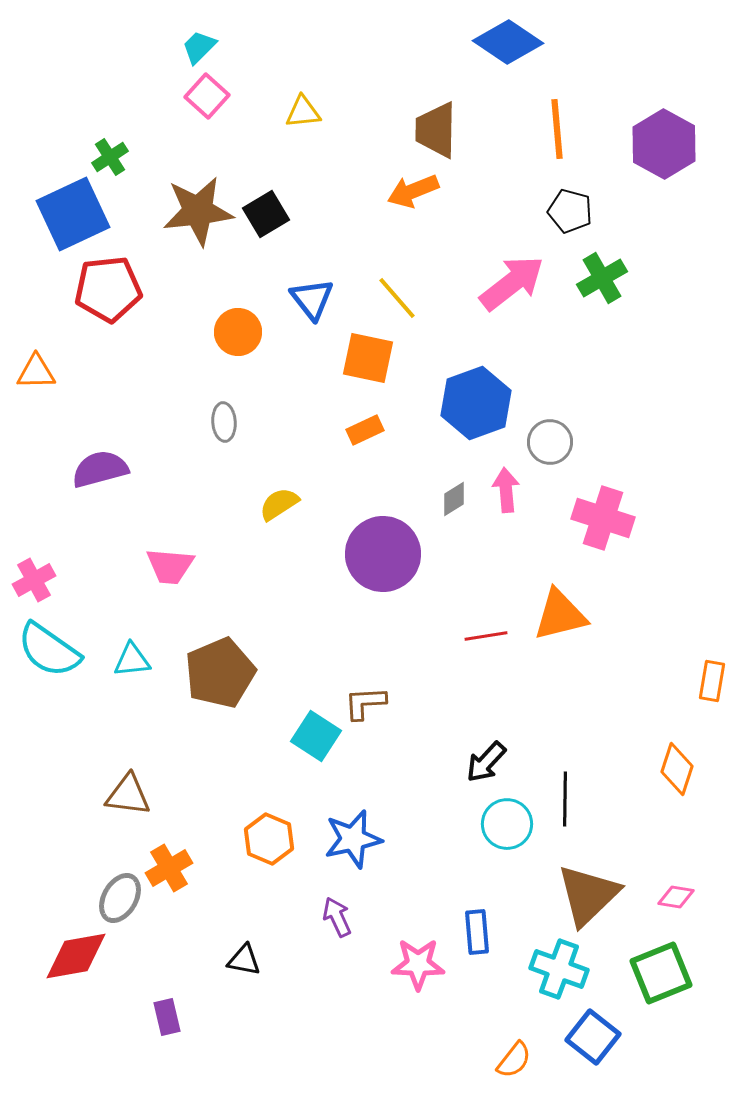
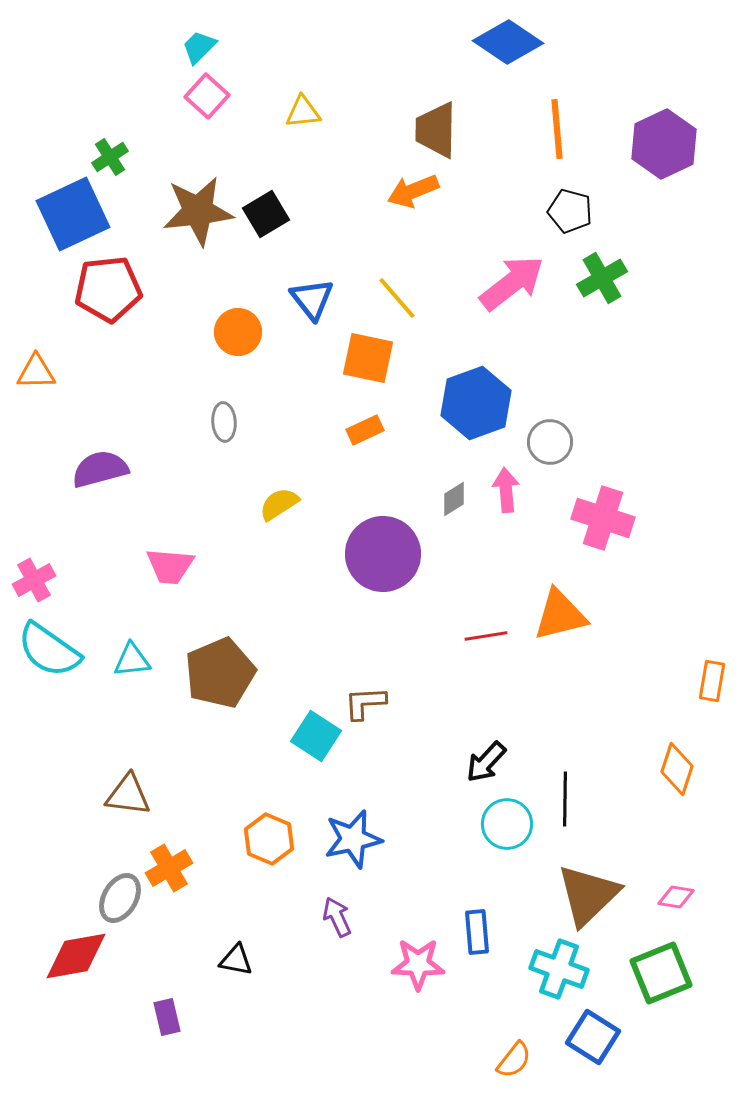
purple hexagon at (664, 144): rotated 6 degrees clockwise
black triangle at (244, 960): moved 8 px left
blue square at (593, 1037): rotated 6 degrees counterclockwise
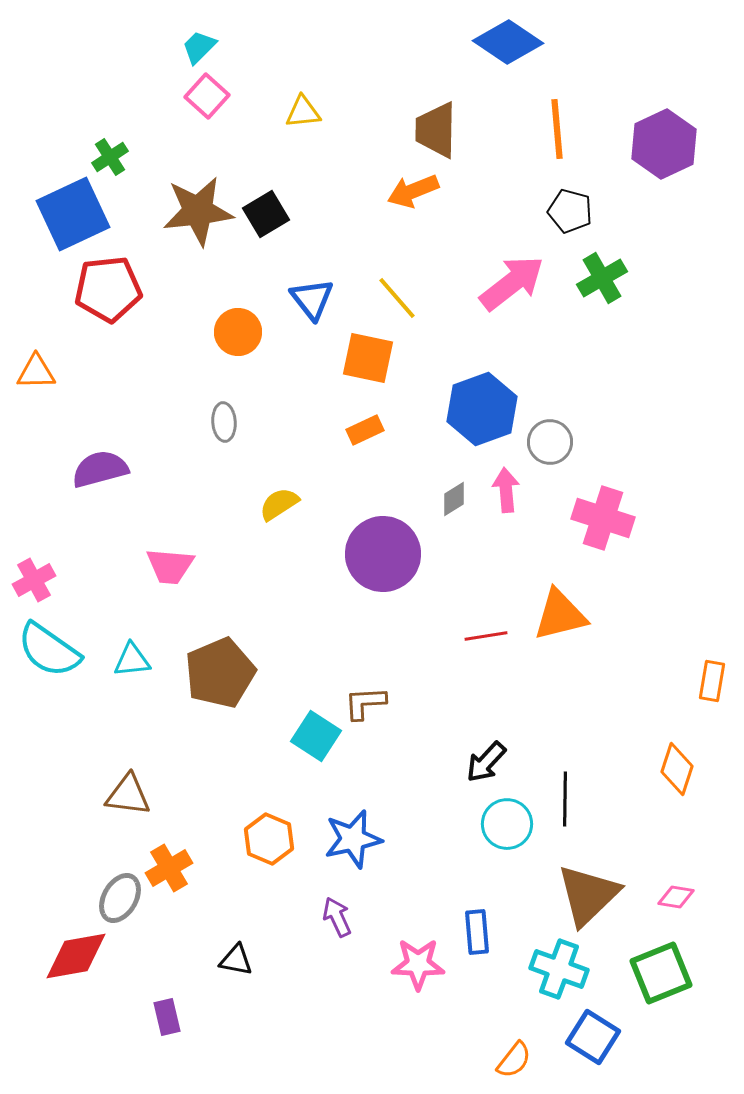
blue hexagon at (476, 403): moved 6 px right, 6 px down
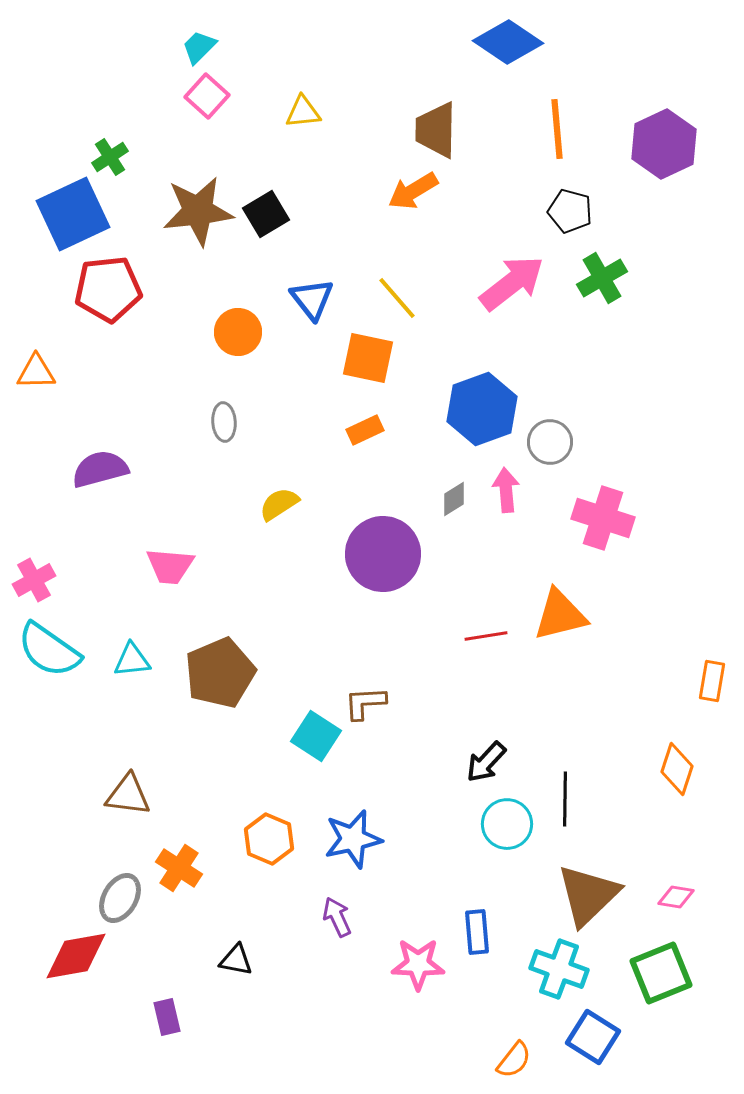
orange arrow at (413, 191): rotated 9 degrees counterclockwise
orange cross at (169, 868): moved 10 px right; rotated 27 degrees counterclockwise
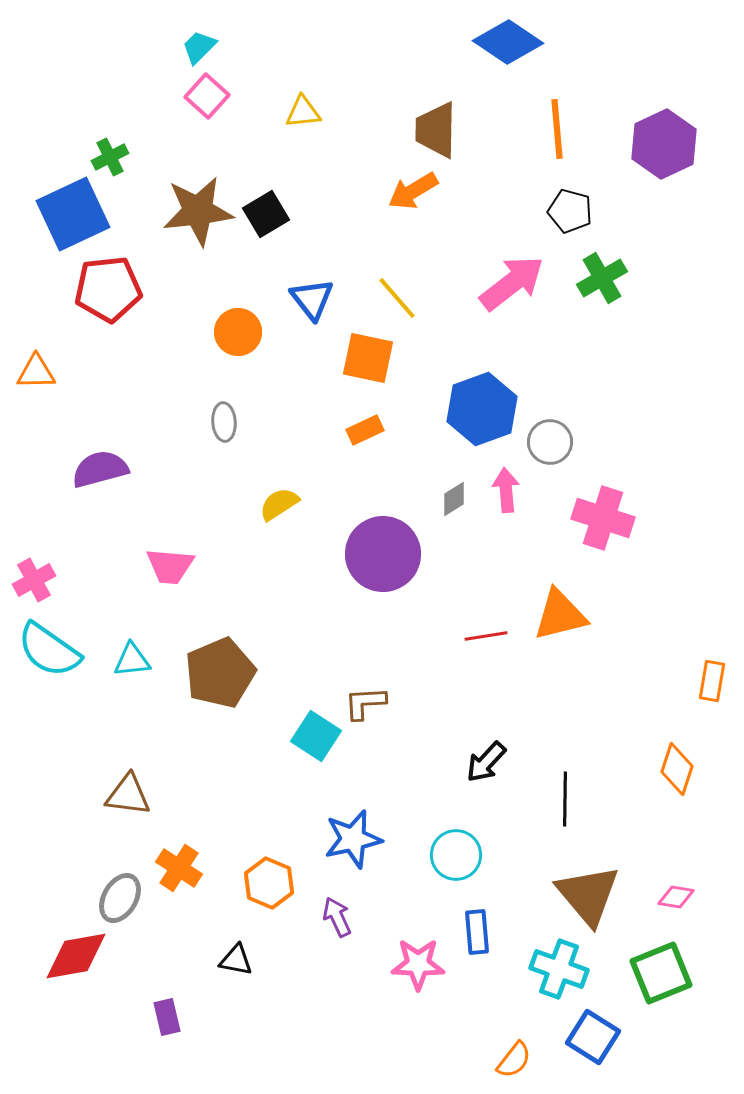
green cross at (110, 157): rotated 6 degrees clockwise
cyan circle at (507, 824): moved 51 px left, 31 px down
orange hexagon at (269, 839): moved 44 px down
brown triangle at (588, 895): rotated 26 degrees counterclockwise
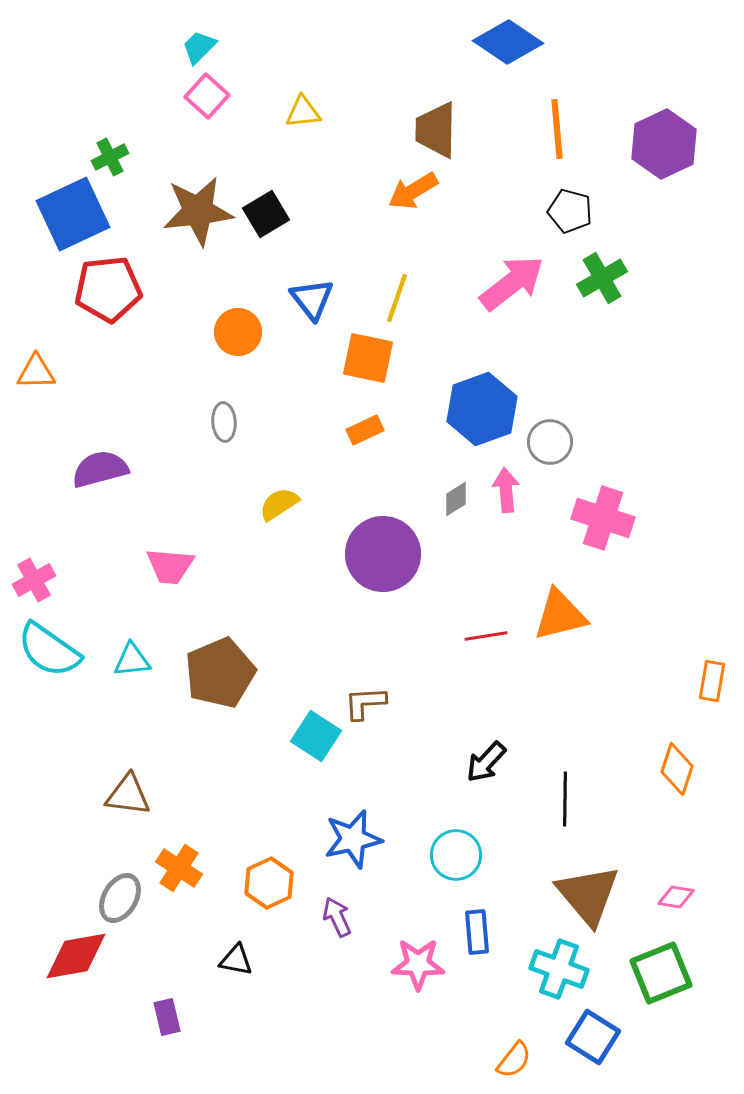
yellow line at (397, 298): rotated 60 degrees clockwise
gray diamond at (454, 499): moved 2 px right
orange hexagon at (269, 883): rotated 12 degrees clockwise
